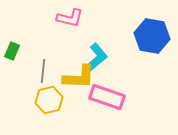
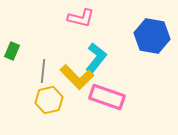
pink L-shape: moved 11 px right
cyan L-shape: rotated 12 degrees counterclockwise
yellow L-shape: moved 2 px left; rotated 44 degrees clockwise
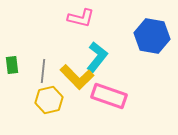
green rectangle: moved 14 px down; rotated 30 degrees counterclockwise
cyan L-shape: moved 1 px right, 1 px up
pink rectangle: moved 2 px right, 1 px up
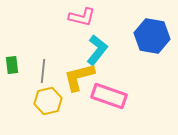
pink L-shape: moved 1 px right, 1 px up
cyan L-shape: moved 7 px up
yellow L-shape: moved 2 px right; rotated 120 degrees clockwise
yellow hexagon: moved 1 px left, 1 px down
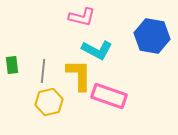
cyan L-shape: rotated 80 degrees clockwise
yellow L-shape: moved 2 px up; rotated 104 degrees clockwise
yellow hexagon: moved 1 px right, 1 px down
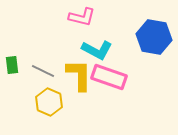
blue hexagon: moved 2 px right, 1 px down
gray line: rotated 70 degrees counterclockwise
pink rectangle: moved 19 px up
yellow hexagon: rotated 24 degrees counterclockwise
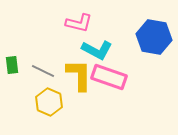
pink L-shape: moved 3 px left, 6 px down
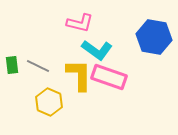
pink L-shape: moved 1 px right
cyan L-shape: rotated 8 degrees clockwise
gray line: moved 5 px left, 5 px up
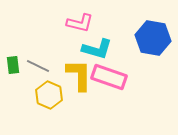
blue hexagon: moved 1 px left, 1 px down
cyan L-shape: moved 1 px up; rotated 20 degrees counterclockwise
green rectangle: moved 1 px right
yellow hexagon: moved 7 px up
